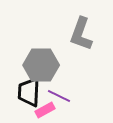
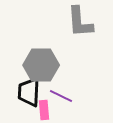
gray L-shape: moved 1 px left, 12 px up; rotated 24 degrees counterclockwise
purple line: moved 2 px right
pink rectangle: moved 1 px left; rotated 66 degrees counterclockwise
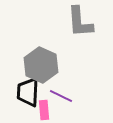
gray hexagon: rotated 24 degrees clockwise
black trapezoid: moved 1 px left
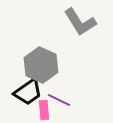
gray L-shape: rotated 28 degrees counterclockwise
black trapezoid: rotated 128 degrees counterclockwise
purple line: moved 2 px left, 4 px down
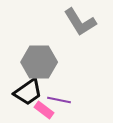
gray hexagon: moved 2 px left, 3 px up; rotated 24 degrees counterclockwise
purple line: rotated 15 degrees counterclockwise
pink rectangle: rotated 48 degrees counterclockwise
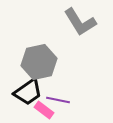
gray hexagon: rotated 12 degrees counterclockwise
purple line: moved 1 px left
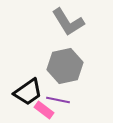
gray L-shape: moved 12 px left
gray hexagon: moved 26 px right, 4 px down
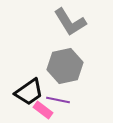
gray L-shape: moved 2 px right
black trapezoid: moved 1 px right
pink rectangle: moved 1 px left
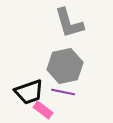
gray L-shape: moved 1 px left, 1 px down; rotated 16 degrees clockwise
black trapezoid: rotated 16 degrees clockwise
purple line: moved 5 px right, 8 px up
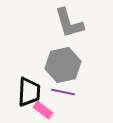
gray hexagon: moved 2 px left, 1 px up
black trapezoid: rotated 68 degrees counterclockwise
